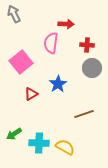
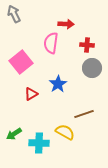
yellow semicircle: moved 15 px up
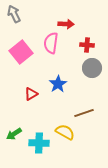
pink square: moved 10 px up
brown line: moved 1 px up
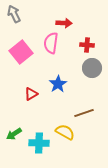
red arrow: moved 2 px left, 1 px up
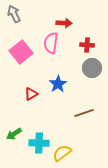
yellow semicircle: moved 3 px left, 21 px down; rotated 66 degrees counterclockwise
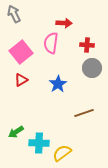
red triangle: moved 10 px left, 14 px up
green arrow: moved 2 px right, 2 px up
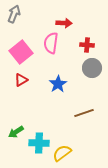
gray arrow: rotated 48 degrees clockwise
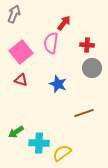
red arrow: rotated 56 degrees counterclockwise
red triangle: rotated 48 degrees clockwise
blue star: rotated 18 degrees counterclockwise
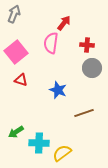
pink square: moved 5 px left
blue star: moved 6 px down
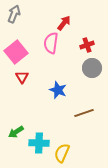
red cross: rotated 24 degrees counterclockwise
red triangle: moved 1 px right, 3 px up; rotated 40 degrees clockwise
yellow semicircle: rotated 30 degrees counterclockwise
